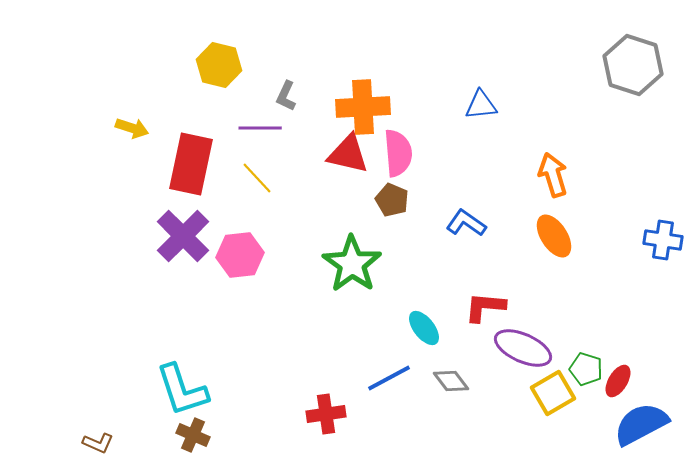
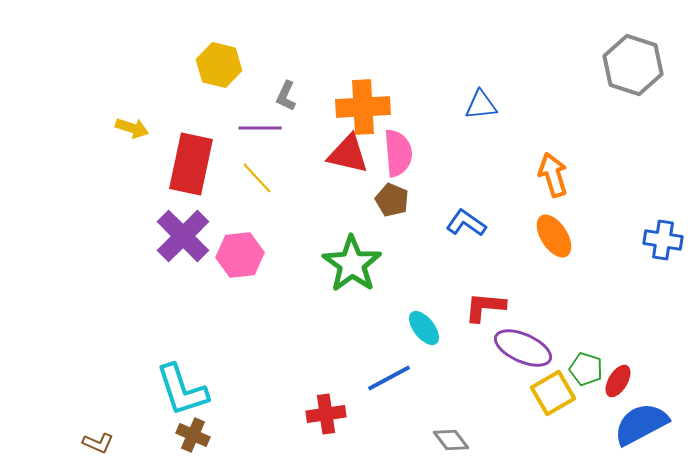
gray diamond: moved 59 px down
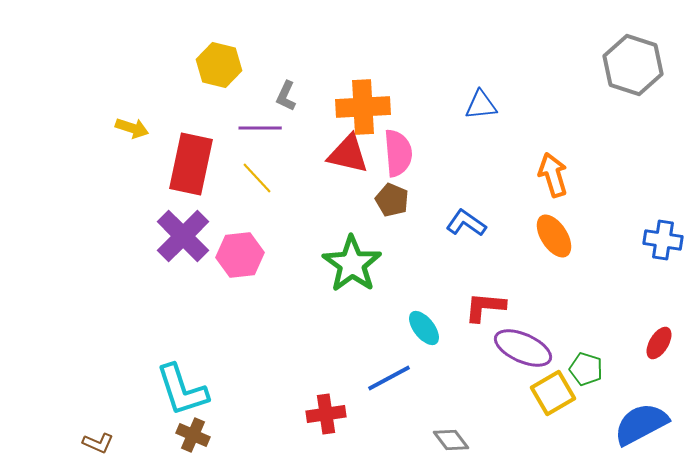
red ellipse: moved 41 px right, 38 px up
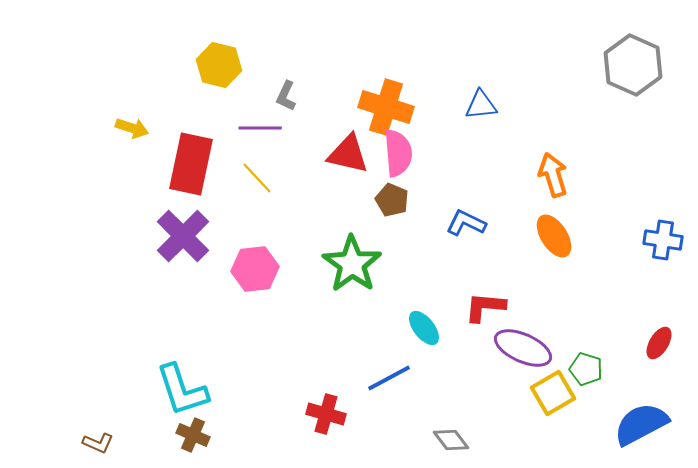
gray hexagon: rotated 6 degrees clockwise
orange cross: moved 23 px right; rotated 20 degrees clockwise
blue L-shape: rotated 9 degrees counterclockwise
pink hexagon: moved 15 px right, 14 px down
red cross: rotated 24 degrees clockwise
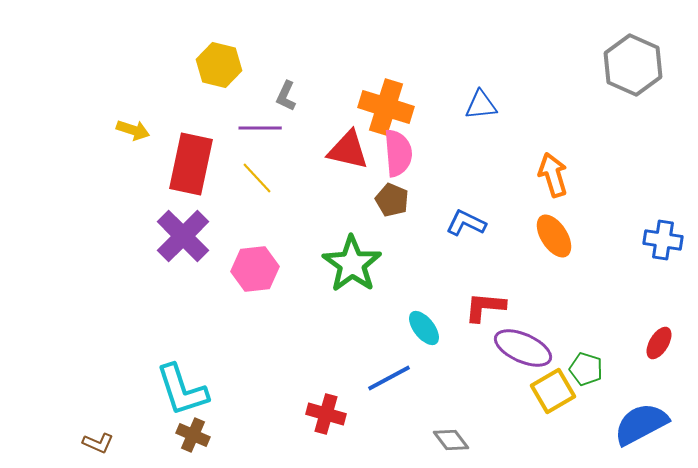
yellow arrow: moved 1 px right, 2 px down
red triangle: moved 4 px up
yellow square: moved 2 px up
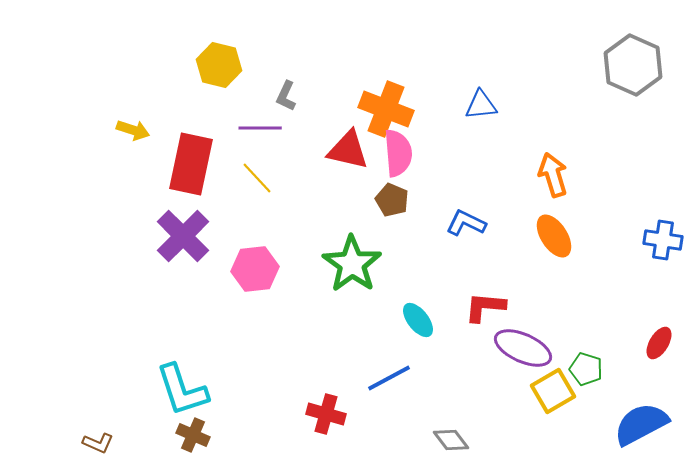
orange cross: moved 2 px down; rotated 4 degrees clockwise
cyan ellipse: moved 6 px left, 8 px up
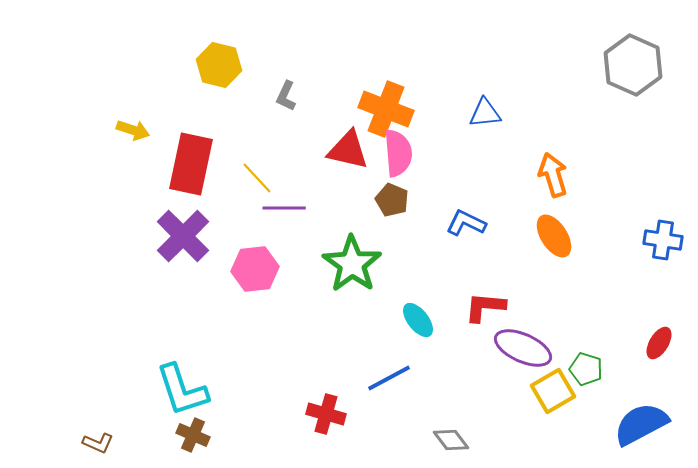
blue triangle: moved 4 px right, 8 px down
purple line: moved 24 px right, 80 px down
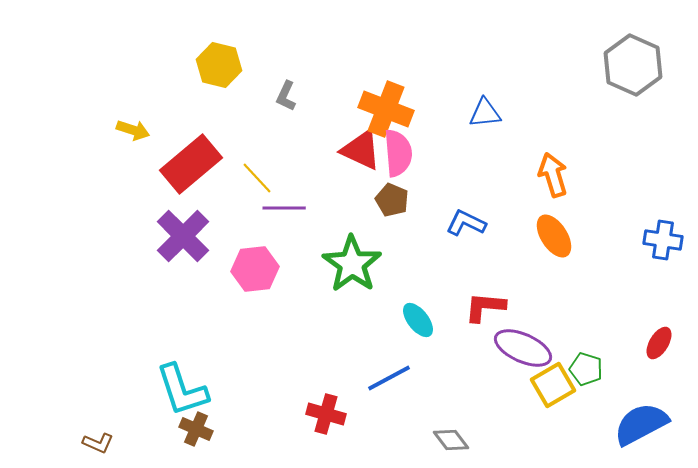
red triangle: moved 13 px right; rotated 12 degrees clockwise
red rectangle: rotated 38 degrees clockwise
yellow square: moved 6 px up
brown cross: moved 3 px right, 6 px up
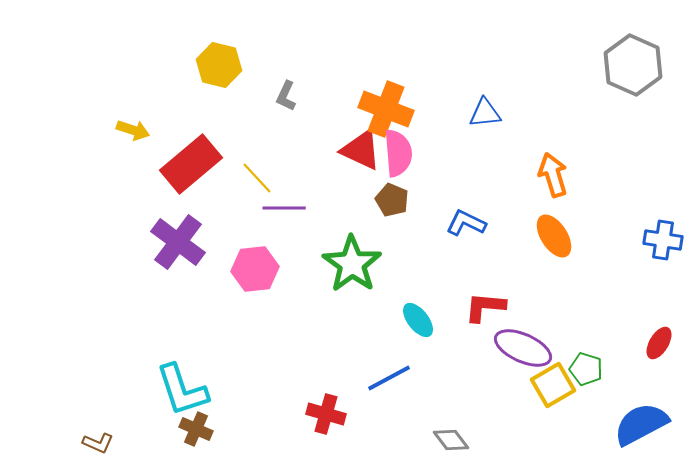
purple cross: moved 5 px left, 6 px down; rotated 8 degrees counterclockwise
